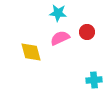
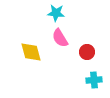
cyan star: moved 2 px left
red circle: moved 20 px down
pink semicircle: rotated 96 degrees counterclockwise
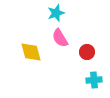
cyan star: rotated 24 degrees counterclockwise
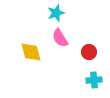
red circle: moved 2 px right
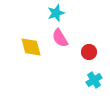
yellow diamond: moved 5 px up
cyan cross: rotated 28 degrees counterclockwise
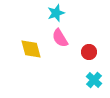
yellow diamond: moved 2 px down
cyan cross: rotated 14 degrees counterclockwise
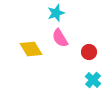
yellow diamond: rotated 15 degrees counterclockwise
cyan cross: moved 1 px left
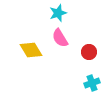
cyan star: moved 2 px right
yellow diamond: moved 1 px down
cyan cross: moved 1 px left, 3 px down; rotated 28 degrees clockwise
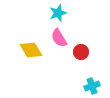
pink semicircle: moved 1 px left
red circle: moved 8 px left
cyan cross: moved 3 px down
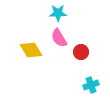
cyan star: rotated 18 degrees clockwise
cyan cross: moved 1 px left, 1 px up
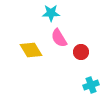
cyan star: moved 7 px left
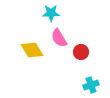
yellow diamond: moved 1 px right
